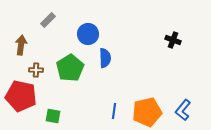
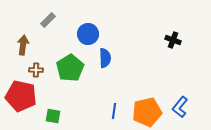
brown arrow: moved 2 px right
blue L-shape: moved 3 px left, 3 px up
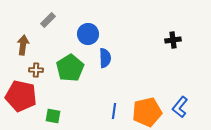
black cross: rotated 28 degrees counterclockwise
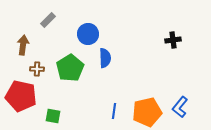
brown cross: moved 1 px right, 1 px up
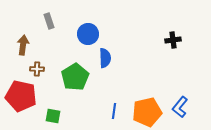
gray rectangle: moved 1 px right, 1 px down; rotated 63 degrees counterclockwise
green pentagon: moved 5 px right, 9 px down
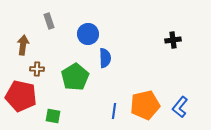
orange pentagon: moved 2 px left, 7 px up
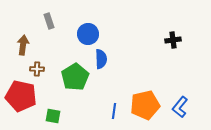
blue semicircle: moved 4 px left, 1 px down
